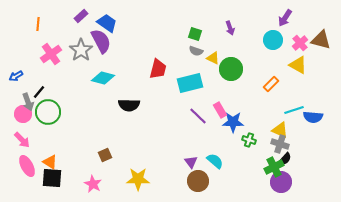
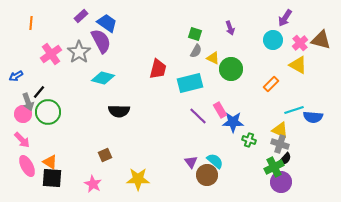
orange line at (38, 24): moved 7 px left, 1 px up
gray star at (81, 50): moved 2 px left, 2 px down
gray semicircle at (196, 51): rotated 80 degrees counterclockwise
black semicircle at (129, 105): moved 10 px left, 6 px down
brown circle at (198, 181): moved 9 px right, 6 px up
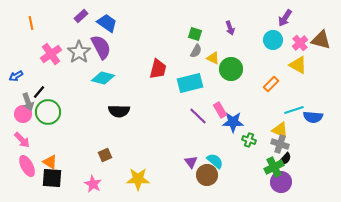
orange line at (31, 23): rotated 16 degrees counterclockwise
purple semicircle at (101, 41): moved 6 px down
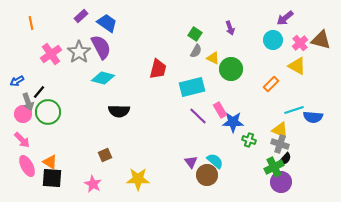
purple arrow at (285, 18): rotated 18 degrees clockwise
green square at (195, 34): rotated 16 degrees clockwise
yellow triangle at (298, 65): moved 1 px left, 1 px down
blue arrow at (16, 76): moved 1 px right, 5 px down
cyan rectangle at (190, 83): moved 2 px right, 4 px down
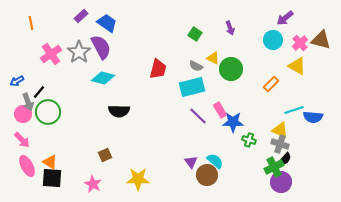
gray semicircle at (196, 51): moved 15 px down; rotated 88 degrees clockwise
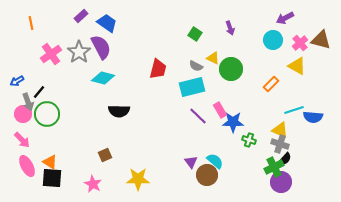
purple arrow at (285, 18): rotated 12 degrees clockwise
green circle at (48, 112): moved 1 px left, 2 px down
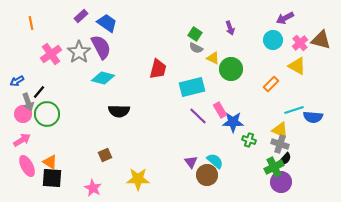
gray semicircle at (196, 66): moved 18 px up
pink arrow at (22, 140): rotated 78 degrees counterclockwise
pink star at (93, 184): moved 4 px down
